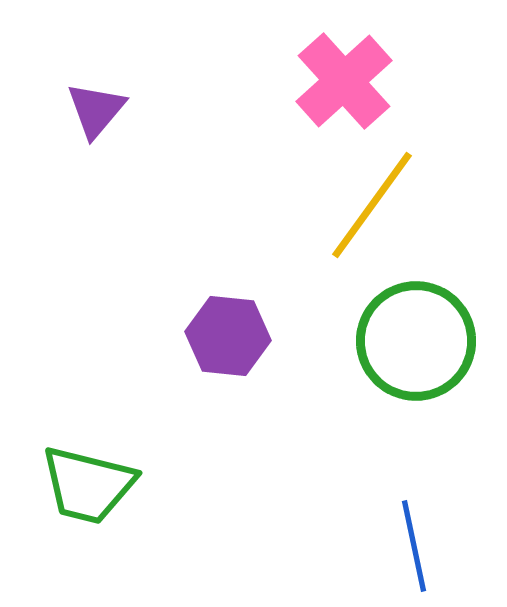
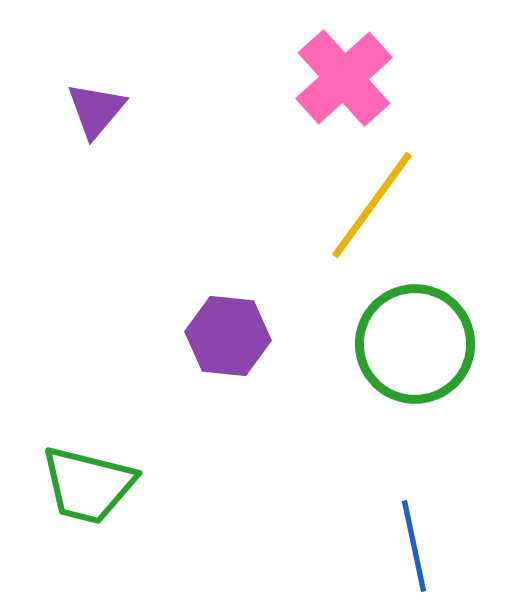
pink cross: moved 3 px up
green circle: moved 1 px left, 3 px down
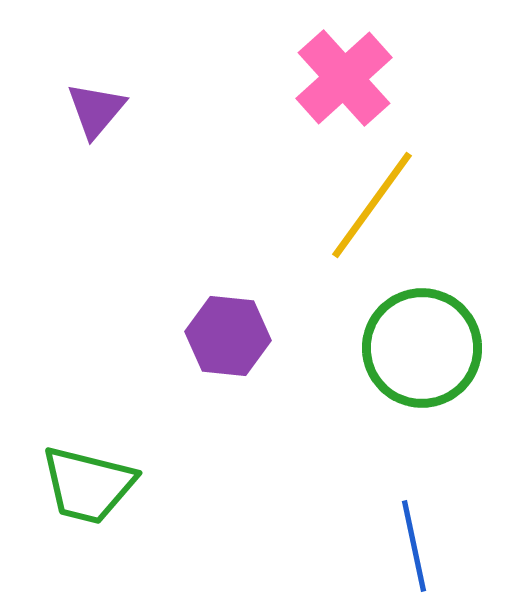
green circle: moved 7 px right, 4 px down
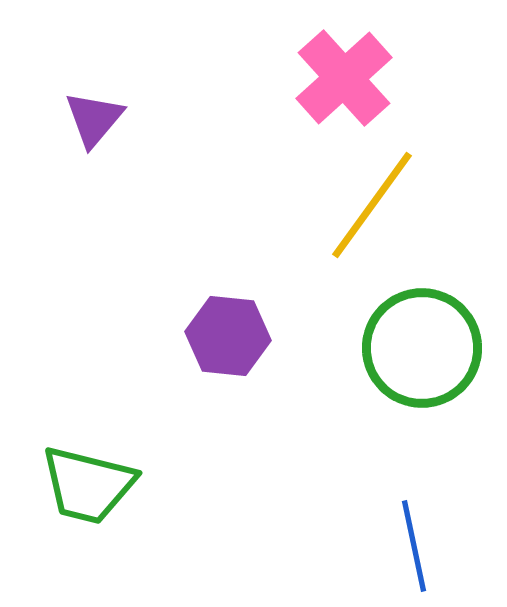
purple triangle: moved 2 px left, 9 px down
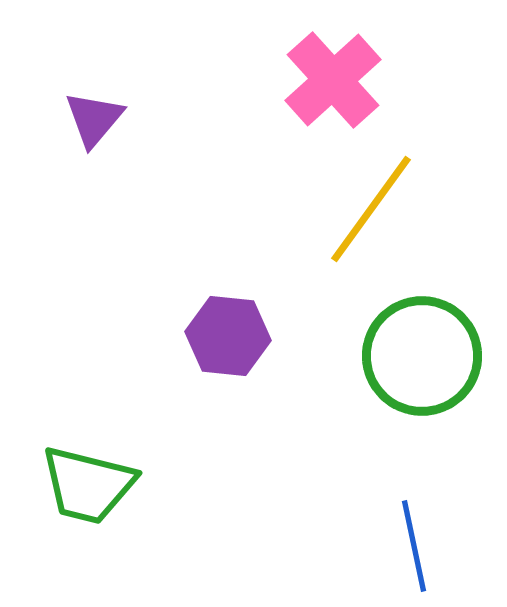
pink cross: moved 11 px left, 2 px down
yellow line: moved 1 px left, 4 px down
green circle: moved 8 px down
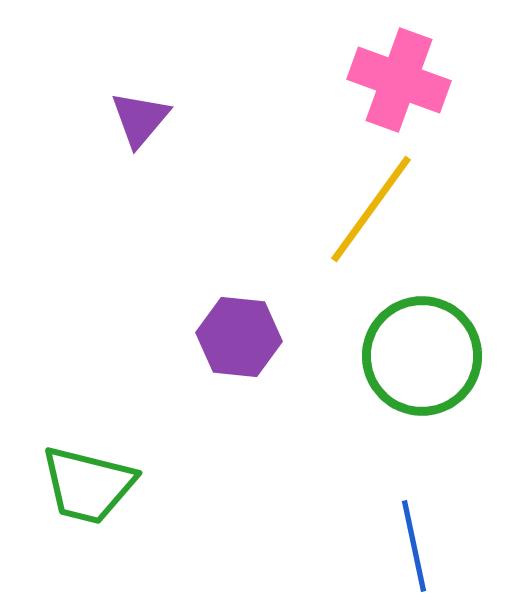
pink cross: moved 66 px right; rotated 28 degrees counterclockwise
purple triangle: moved 46 px right
purple hexagon: moved 11 px right, 1 px down
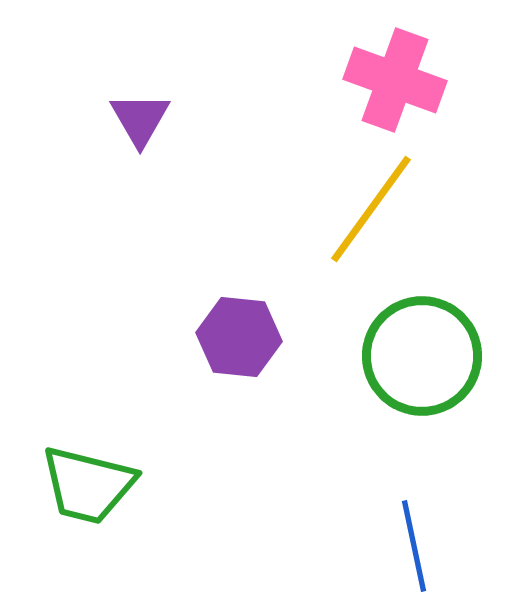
pink cross: moved 4 px left
purple triangle: rotated 10 degrees counterclockwise
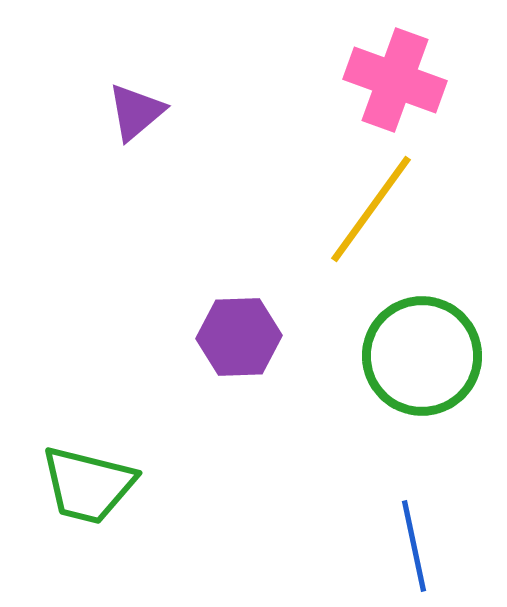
purple triangle: moved 4 px left, 7 px up; rotated 20 degrees clockwise
purple hexagon: rotated 8 degrees counterclockwise
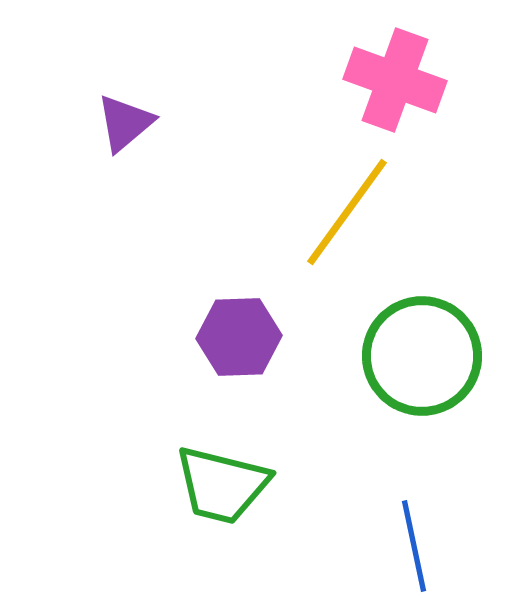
purple triangle: moved 11 px left, 11 px down
yellow line: moved 24 px left, 3 px down
green trapezoid: moved 134 px right
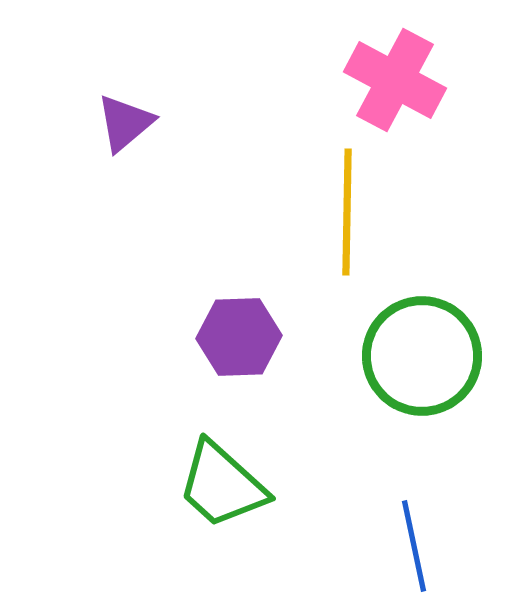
pink cross: rotated 8 degrees clockwise
yellow line: rotated 35 degrees counterclockwise
green trapezoid: rotated 28 degrees clockwise
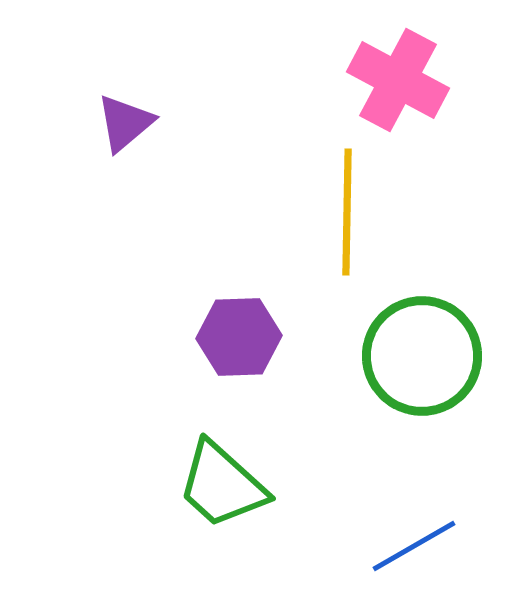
pink cross: moved 3 px right
blue line: rotated 72 degrees clockwise
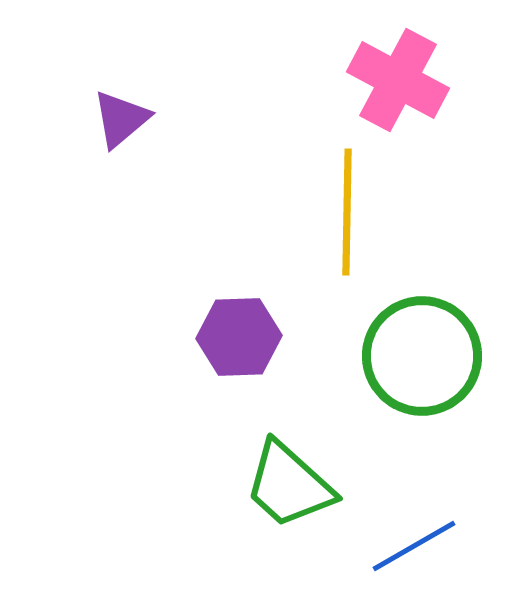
purple triangle: moved 4 px left, 4 px up
green trapezoid: moved 67 px right
